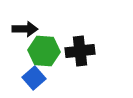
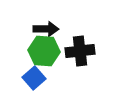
black arrow: moved 21 px right
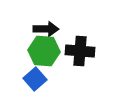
black cross: rotated 12 degrees clockwise
blue square: moved 1 px right, 1 px down
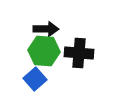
black cross: moved 1 px left, 2 px down
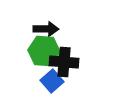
black cross: moved 15 px left, 9 px down
blue square: moved 17 px right, 2 px down
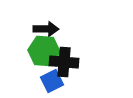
blue square: rotated 15 degrees clockwise
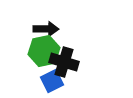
green hexagon: rotated 16 degrees counterclockwise
black cross: rotated 12 degrees clockwise
